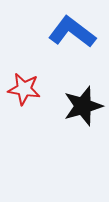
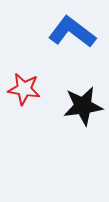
black star: rotated 9 degrees clockwise
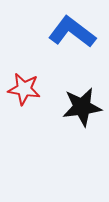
black star: moved 1 px left, 1 px down
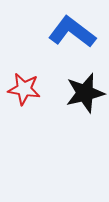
black star: moved 3 px right, 14 px up; rotated 6 degrees counterclockwise
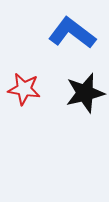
blue L-shape: moved 1 px down
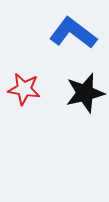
blue L-shape: moved 1 px right
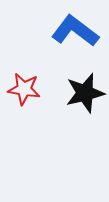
blue L-shape: moved 2 px right, 2 px up
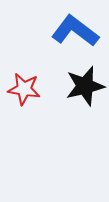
black star: moved 7 px up
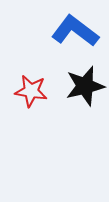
red star: moved 7 px right, 2 px down
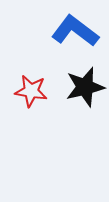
black star: moved 1 px down
